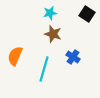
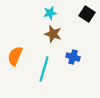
blue cross: rotated 16 degrees counterclockwise
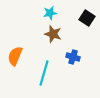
black square: moved 4 px down
cyan line: moved 4 px down
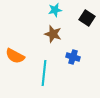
cyan star: moved 5 px right, 3 px up
orange semicircle: rotated 84 degrees counterclockwise
cyan line: rotated 10 degrees counterclockwise
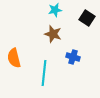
orange semicircle: moved 1 px left, 2 px down; rotated 48 degrees clockwise
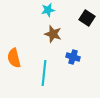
cyan star: moved 7 px left
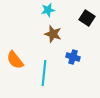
orange semicircle: moved 1 px right, 2 px down; rotated 24 degrees counterclockwise
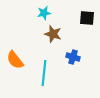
cyan star: moved 4 px left, 3 px down
black square: rotated 28 degrees counterclockwise
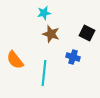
black square: moved 15 px down; rotated 21 degrees clockwise
brown star: moved 2 px left
